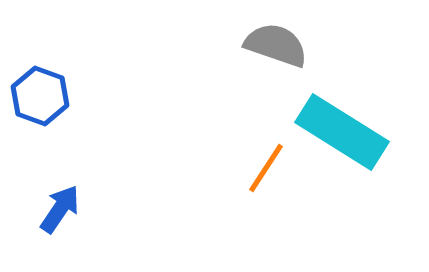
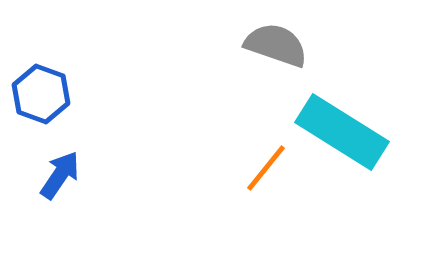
blue hexagon: moved 1 px right, 2 px up
orange line: rotated 6 degrees clockwise
blue arrow: moved 34 px up
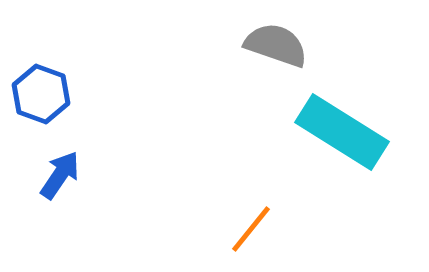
orange line: moved 15 px left, 61 px down
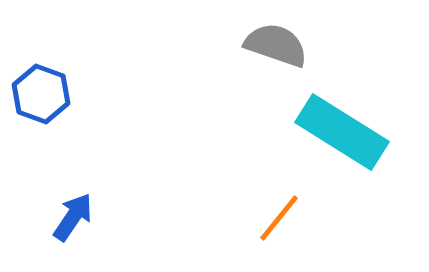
blue arrow: moved 13 px right, 42 px down
orange line: moved 28 px right, 11 px up
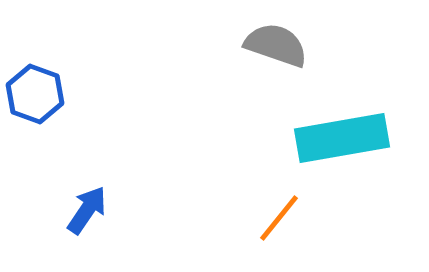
blue hexagon: moved 6 px left
cyan rectangle: moved 6 px down; rotated 42 degrees counterclockwise
blue arrow: moved 14 px right, 7 px up
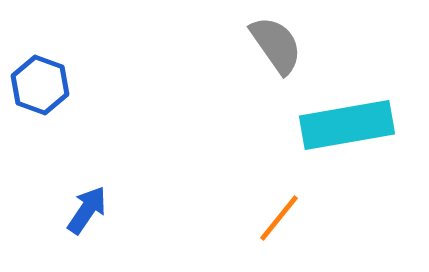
gray semicircle: rotated 36 degrees clockwise
blue hexagon: moved 5 px right, 9 px up
cyan rectangle: moved 5 px right, 13 px up
